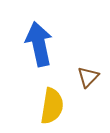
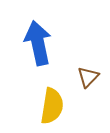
blue arrow: moved 1 px left, 1 px up
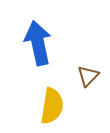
brown triangle: moved 1 px up
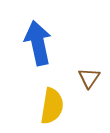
brown triangle: moved 1 px right, 2 px down; rotated 10 degrees counterclockwise
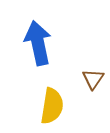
brown triangle: moved 4 px right, 1 px down
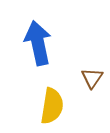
brown triangle: moved 1 px left, 1 px up
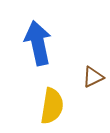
brown triangle: moved 1 px right, 1 px up; rotated 30 degrees clockwise
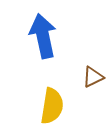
blue arrow: moved 5 px right, 7 px up
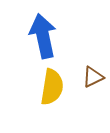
yellow semicircle: moved 19 px up
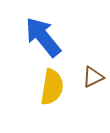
blue arrow: moved 1 px down; rotated 27 degrees counterclockwise
